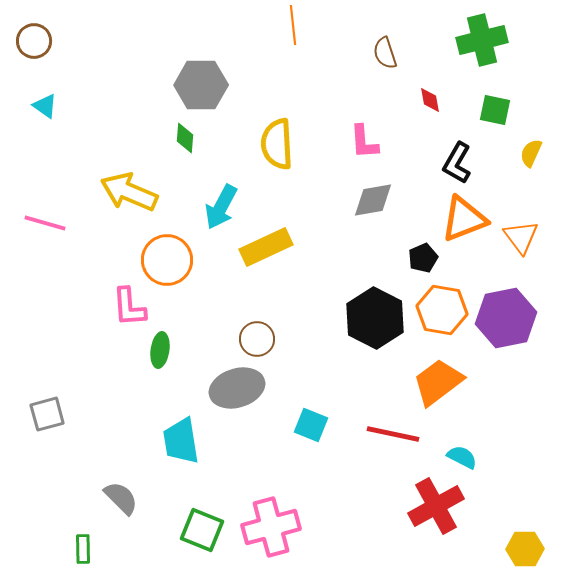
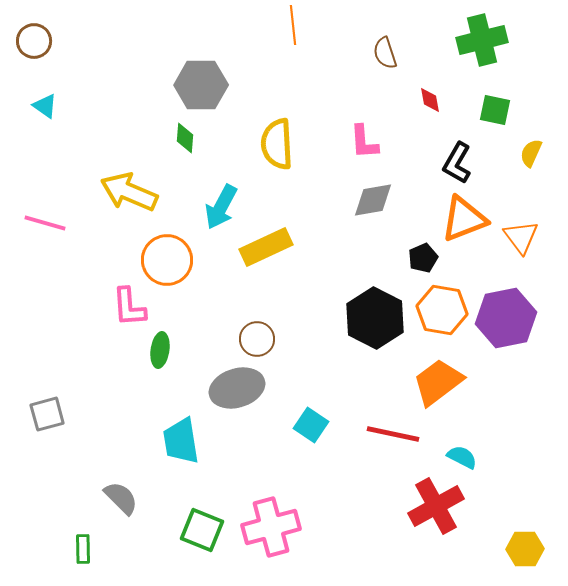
cyan square at (311, 425): rotated 12 degrees clockwise
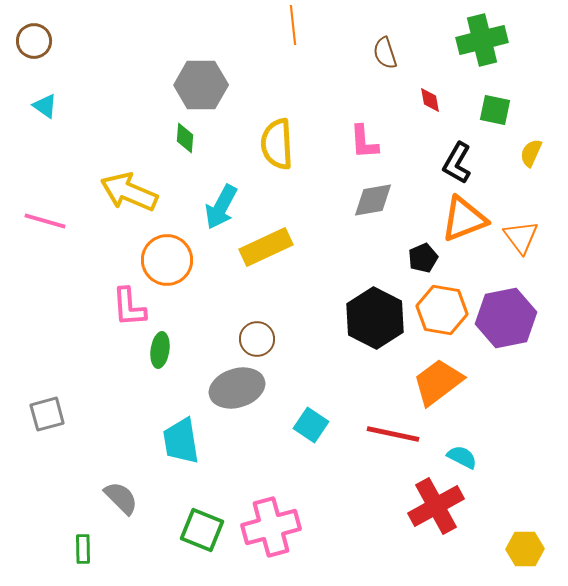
pink line at (45, 223): moved 2 px up
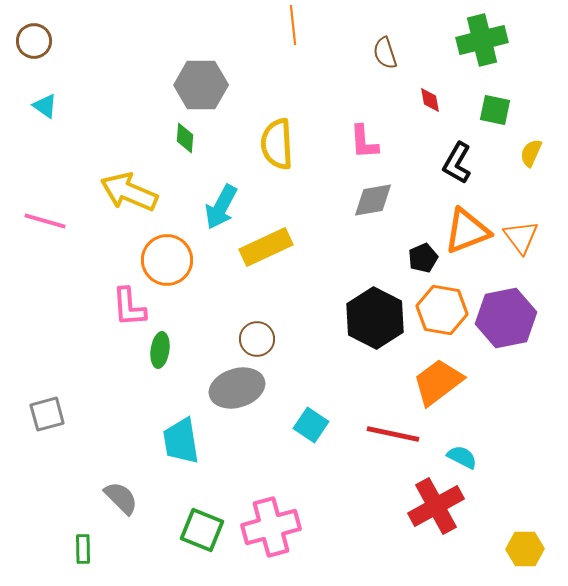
orange triangle at (464, 219): moved 3 px right, 12 px down
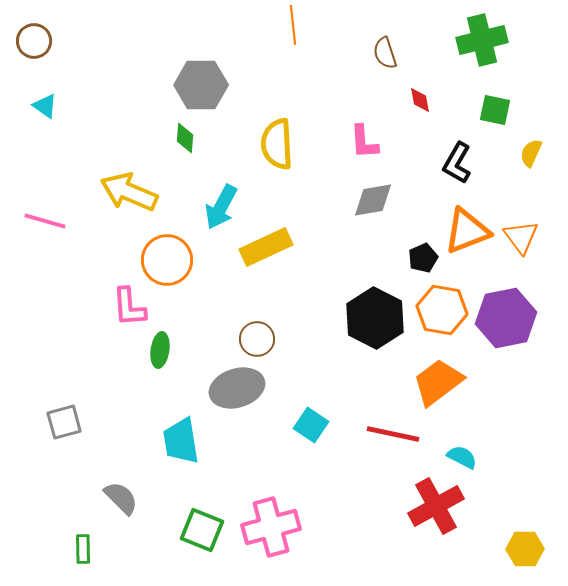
red diamond at (430, 100): moved 10 px left
gray square at (47, 414): moved 17 px right, 8 px down
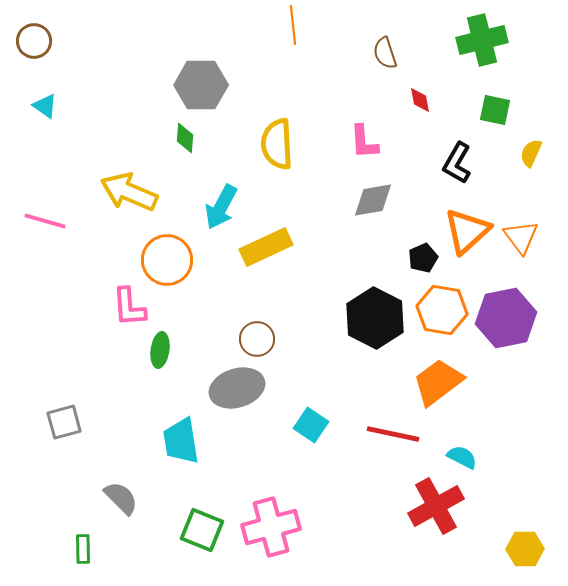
orange triangle at (467, 231): rotated 21 degrees counterclockwise
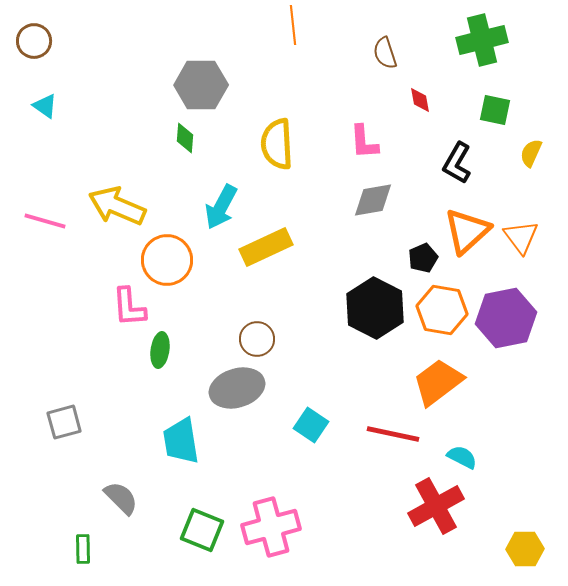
yellow arrow at (129, 192): moved 12 px left, 14 px down
black hexagon at (375, 318): moved 10 px up
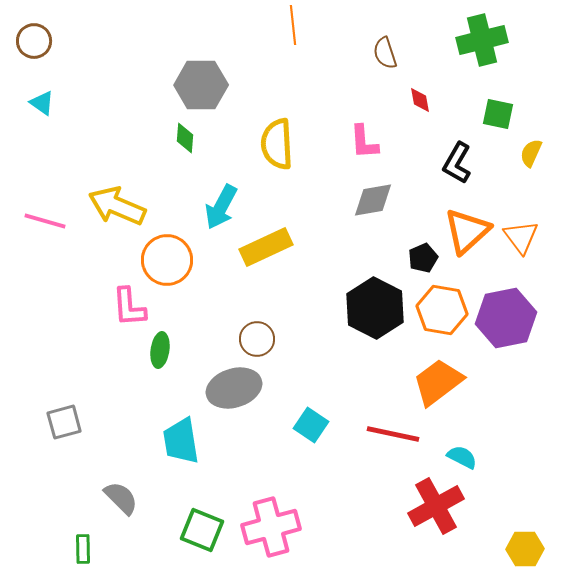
cyan triangle at (45, 106): moved 3 px left, 3 px up
green square at (495, 110): moved 3 px right, 4 px down
gray ellipse at (237, 388): moved 3 px left
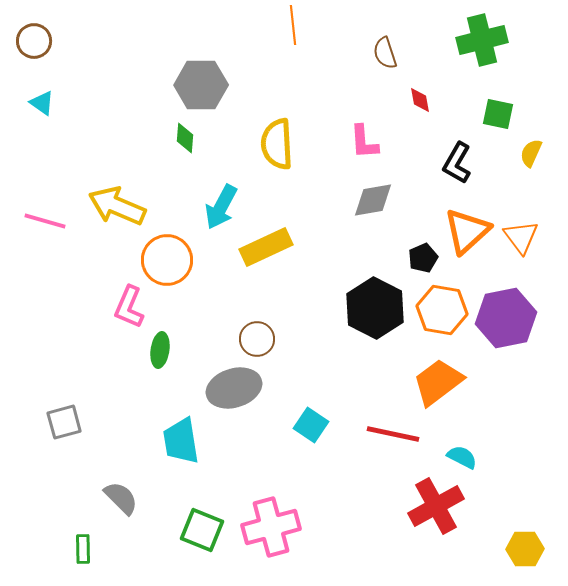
pink L-shape at (129, 307): rotated 27 degrees clockwise
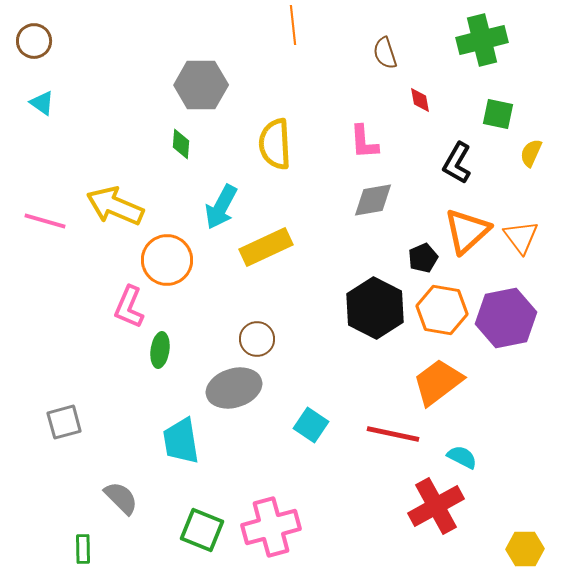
green diamond at (185, 138): moved 4 px left, 6 px down
yellow semicircle at (277, 144): moved 2 px left
yellow arrow at (117, 206): moved 2 px left
